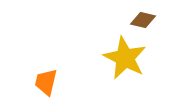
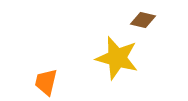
yellow star: moved 8 px left; rotated 12 degrees counterclockwise
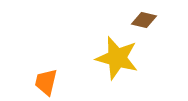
brown diamond: moved 1 px right
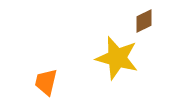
brown diamond: moved 1 px down; rotated 40 degrees counterclockwise
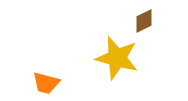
orange trapezoid: moved 1 px down; rotated 88 degrees counterclockwise
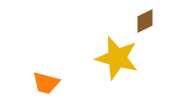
brown diamond: moved 1 px right
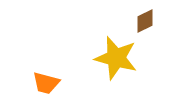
yellow star: moved 1 px left
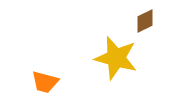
orange trapezoid: moved 1 px left, 1 px up
